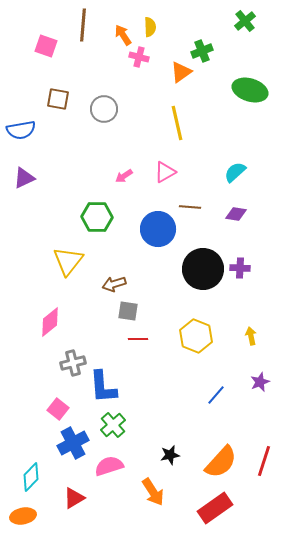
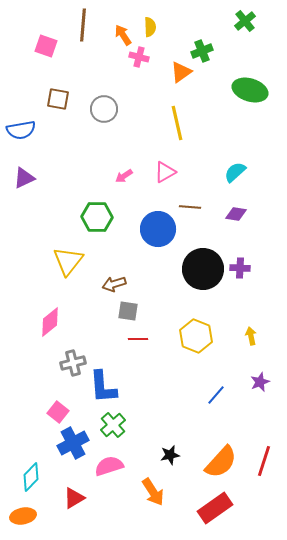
pink square at (58, 409): moved 3 px down
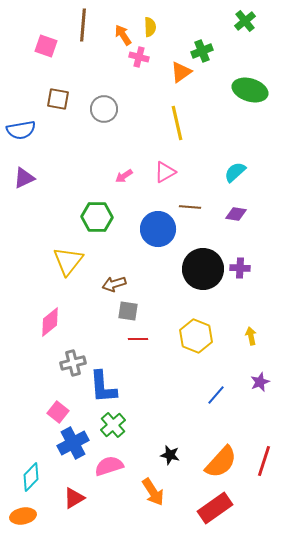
black star at (170, 455): rotated 24 degrees clockwise
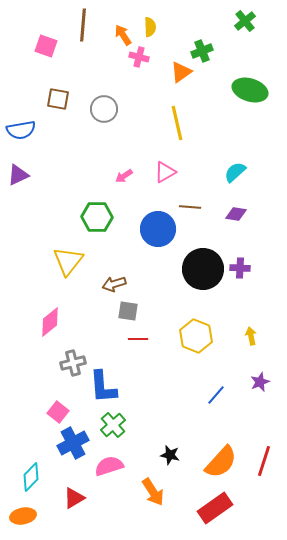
purple triangle at (24, 178): moved 6 px left, 3 px up
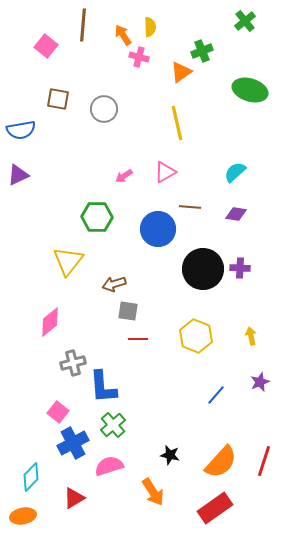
pink square at (46, 46): rotated 20 degrees clockwise
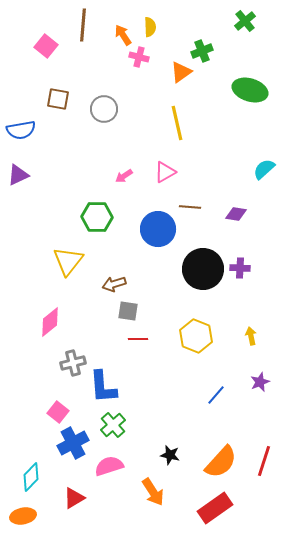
cyan semicircle at (235, 172): moved 29 px right, 3 px up
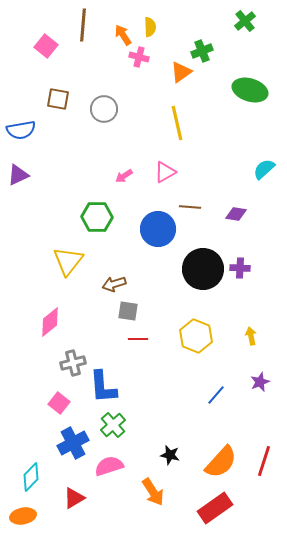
pink square at (58, 412): moved 1 px right, 9 px up
